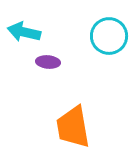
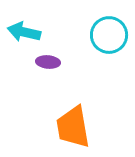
cyan circle: moved 1 px up
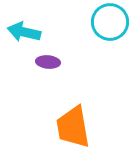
cyan circle: moved 1 px right, 13 px up
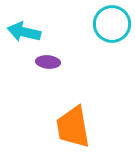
cyan circle: moved 2 px right, 2 px down
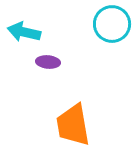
orange trapezoid: moved 2 px up
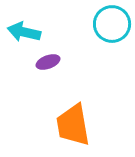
purple ellipse: rotated 25 degrees counterclockwise
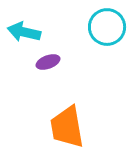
cyan circle: moved 5 px left, 3 px down
orange trapezoid: moved 6 px left, 2 px down
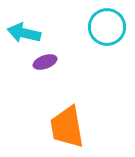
cyan arrow: moved 1 px down
purple ellipse: moved 3 px left
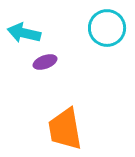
cyan circle: moved 1 px down
orange trapezoid: moved 2 px left, 2 px down
